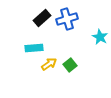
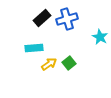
green square: moved 1 px left, 2 px up
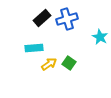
green square: rotated 16 degrees counterclockwise
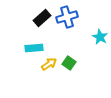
blue cross: moved 2 px up
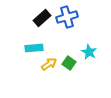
cyan star: moved 11 px left, 15 px down
